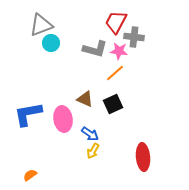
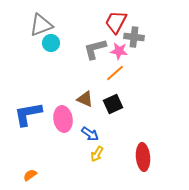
gray L-shape: rotated 150 degrees clockwise
yellow arrow: moved 4 px right, 3 px down
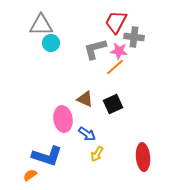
gray triangle: rotated 20 degrees clockwise
orange line: moved 6 px up
blue L-shape: moved 19 px right, 42 px down; rotated 152 degrees counterclockwise
blue arrow: moved 3 px left
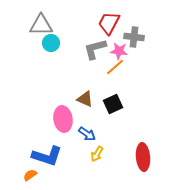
red trapezoid: moved 7 px left, 1 px down
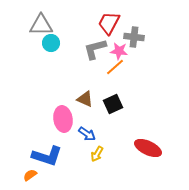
red ellipse: moved 5 px right, 9 px up; rotated 60 degrees counterclockwise
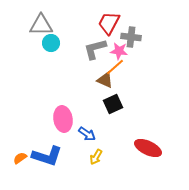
gray cross: moved 3 px left
brown triangle: moved 20 px right, 19 px up
yellow arrow: moved 1 px left, 3 px down
orange semicircle: moved 10 px left, 17 px up
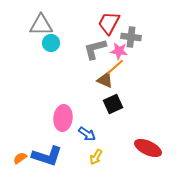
pink ellipse: moved 1 px up; rotated 15 degrees clockwise
